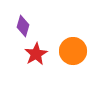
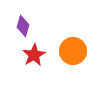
red star: moved 2 px left, 1 px down
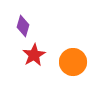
orange circle: moved 11 px down
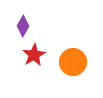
purple diamond: rotated 15 degrees clockwise
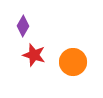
red star: rotated 25 degrees counterclockwise
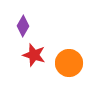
orange circle: moved 4 px left, 1 px down
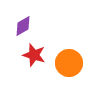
purple diamond: rotated 30 degrees clockwise
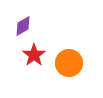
red star: rotated 20 degrees clockwise
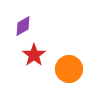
orange circle: moved 6 px down
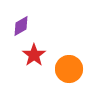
purple diamond: moved 2 px left
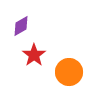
orange circle: moved 3 px down
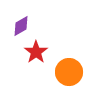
red star: moved 2 px right, 3 px up
